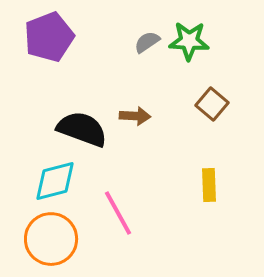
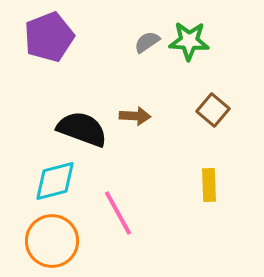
brown square: moved 1 px right, 6 px down
orange circle: moved 1 px right, 2 px down
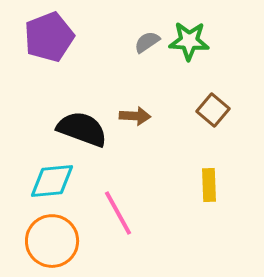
cyan diamond: moved 3 px left; rotated 9 degrees clockwise
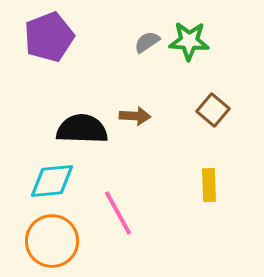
black semicircle: rotated 18 degrees counterclockwise
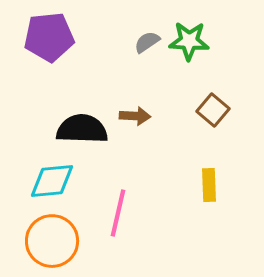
purple pentagon: rotated 15 degrees clockwise
pink line: rotated 42 degrees clockwise
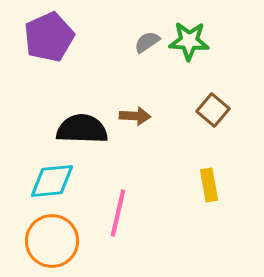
purple pentagon: rotated 18 degrees counterclockwise
yellow rectangle: rotated 8 degrees counterclockwise
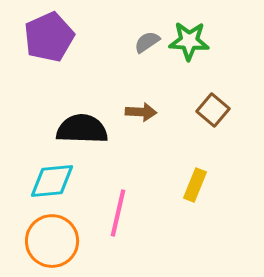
brown arrow: moved 6 px right, 4 px up
yellow rectangle: moved 14 px left; rotated 32 degrees clockwise
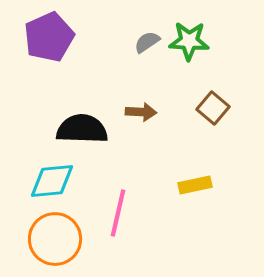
brown square: moved 2 px up
yellow rectangle: rotated 56 degrees clockwise
orange circle: moved 3 px right, 2 px up
